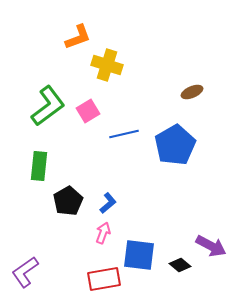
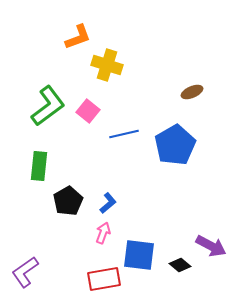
pink square: rotated 20 degrees counterclockwise
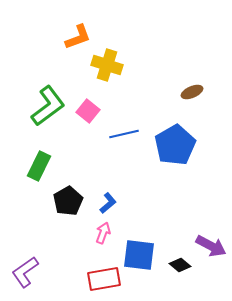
green rectangle: rotated 20 degrees clockwise
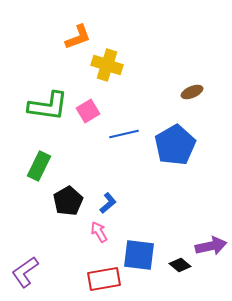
green L-shape: rotated 45 degrees clockwise
pink square: rotated 20 degrees clockwise
pink arrow: moved 4 px left, 1 px up; rotated 50 degrees counterclockwise
purple arrow: rotated 40 degrees counterclockwise
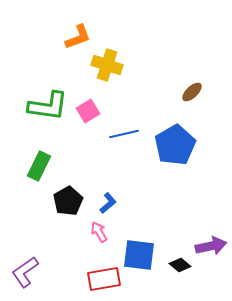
brown ellipse: rotated 20 degrees counterclockwise
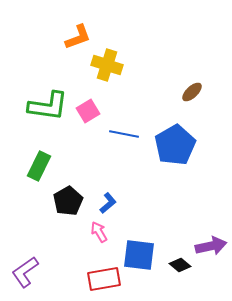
blue line: rotated 24 degrees clockwise
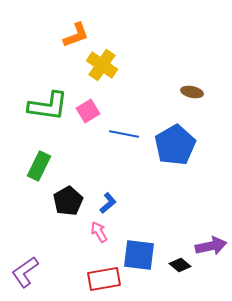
orange L-shape: moved 2 px left, 2 px up
yellow cross: moved 5 px left; rotated 16 degrees clockwise
brown ellipse: rotated 55 degrees clockwise
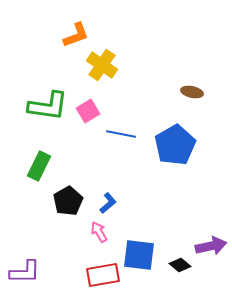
blue line: moved 3 px left
purple L-shape: rotated 144 degrees counterclockwise
red rectangle: moved 1 px left, 4 px up
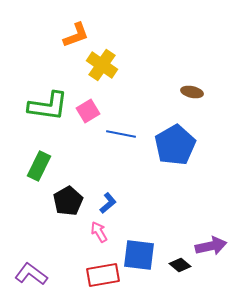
purple L-shape: moved 6 px right, 2 px down; rotated 144 degrees counterclockwise
